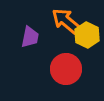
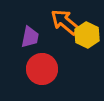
orange arrow: moved 1 px left, 1 px down
red circle: moved 24 px left
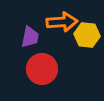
orange arrow: moved 3 px left; rotated 136 degrees clockwise
yellow hexagon: rotated 20 degrees counterclockwise
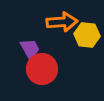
purple trapezoid: moved 12 px down; rotated 40 degrees counterclockwise
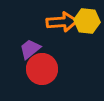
yellow hexagon: moved 14 px up
purple trapezoid: rotated 100 degrees counterclockwise
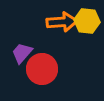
purple trapezoid: moved 8 px left, 4 px down; rotated 10 degrees counterclockwise
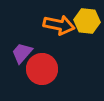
orange arrow: moved 3 px left, 3 px down; rotated 16 degrees clockwise
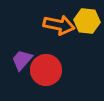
purple trapezoid: moved 7 px down
red circle: moved 4 px right, 1 px down
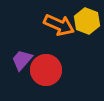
yellow hexagon: rotated 15 degrees clockwise
orange arrow: rotated 12 degrees clockwise
